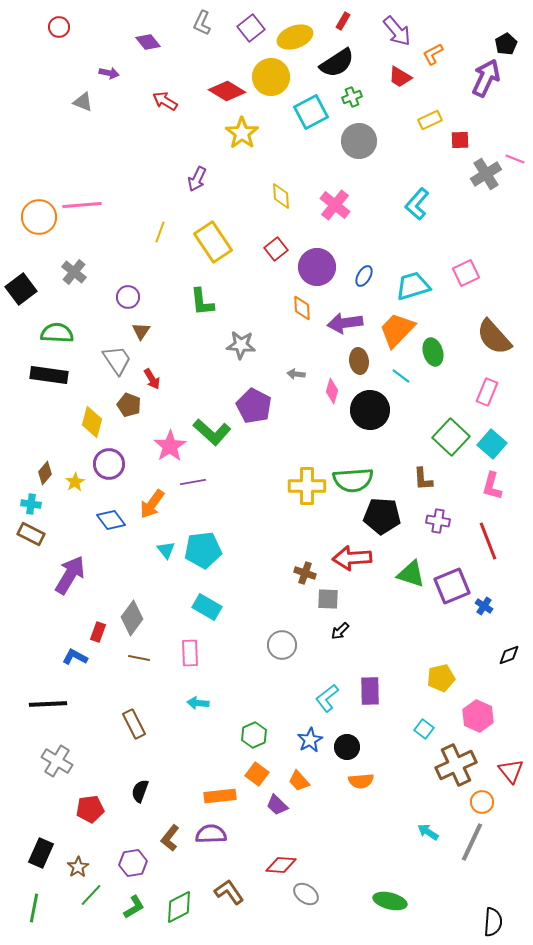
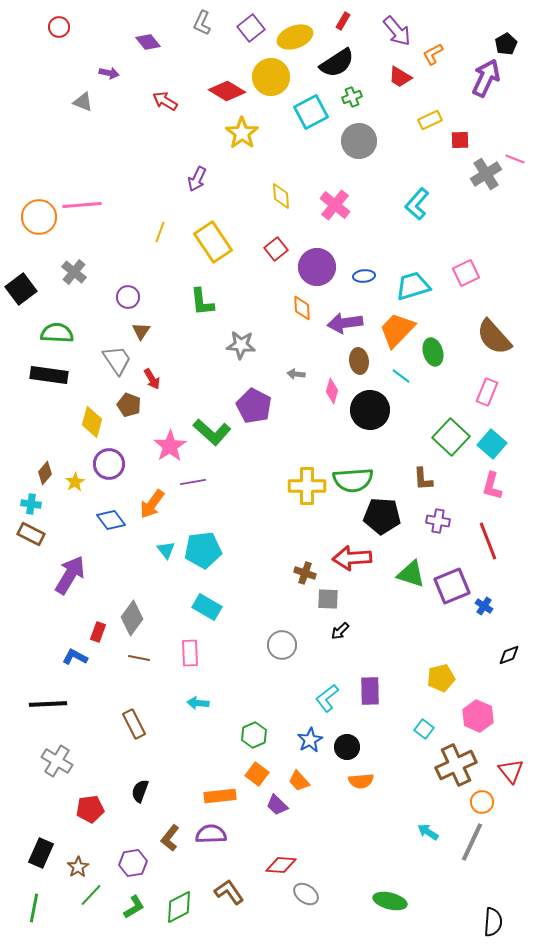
blue ellipse at (364, 276): rotated 55 degrees clockwise
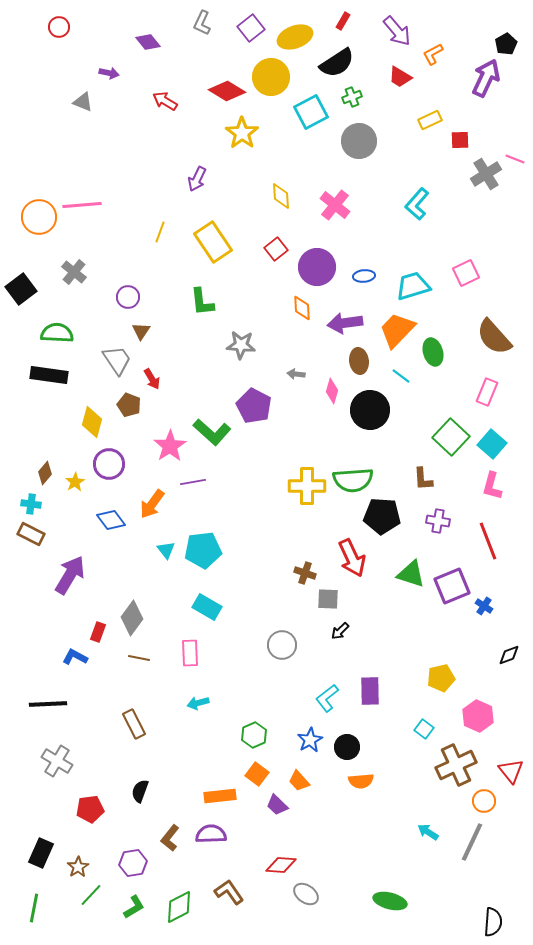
red arrow at (352, 558): rotated 111 degrees counterclockwise
cyan arrow at (198, 703): rotated 20 degrees counterclockwise
orange circle at (482, 802): moved 2 px right, 1 px up
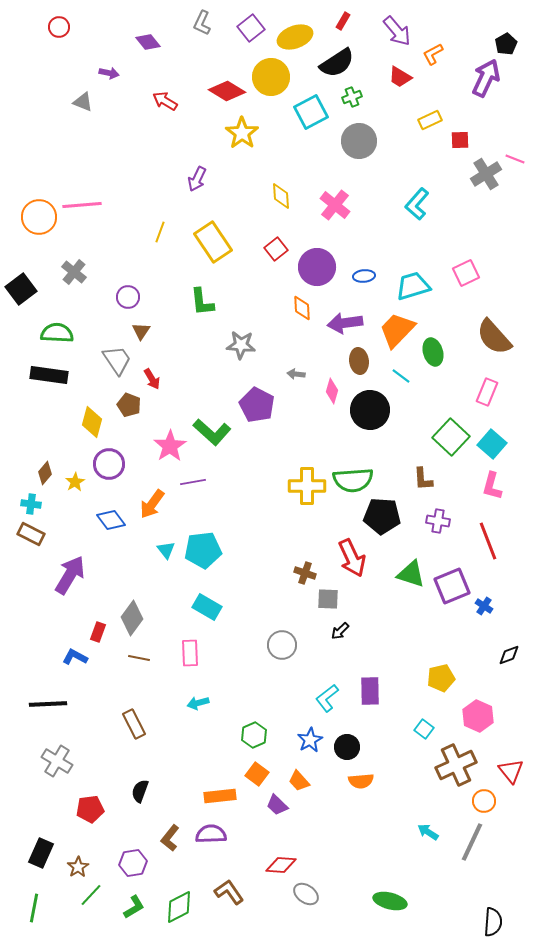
purple pentagon at (254, 406): moved 3 px right, 1 px up
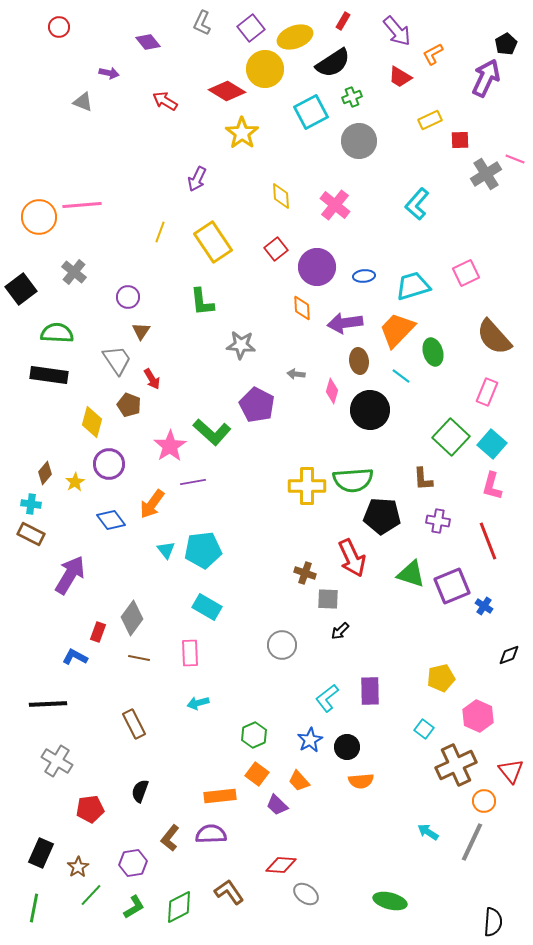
black semicircle at (337, 63): moved 4 px left
yellow circle at (271, 77): moved 6 px left, 8 px up
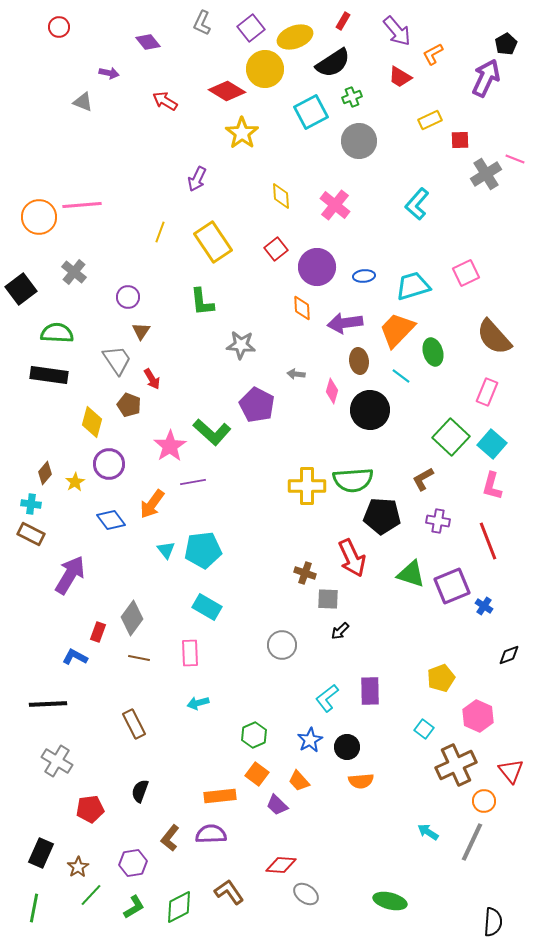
brown L-shape at (423, 479): rotated 65 degrees clockwise
yellow pentagon at (441, 678): rotated 8 degrees counterclockwise
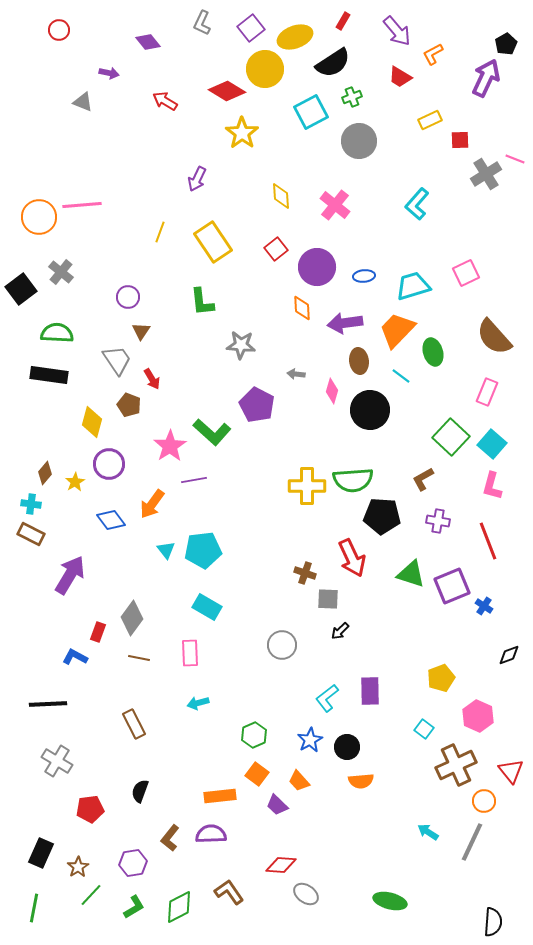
red circle at (59, 27): moved 3 px down
gray cross at (74, 272): moved 13 px left
purple line at (193, 482): moved 1 px right, 2 px up
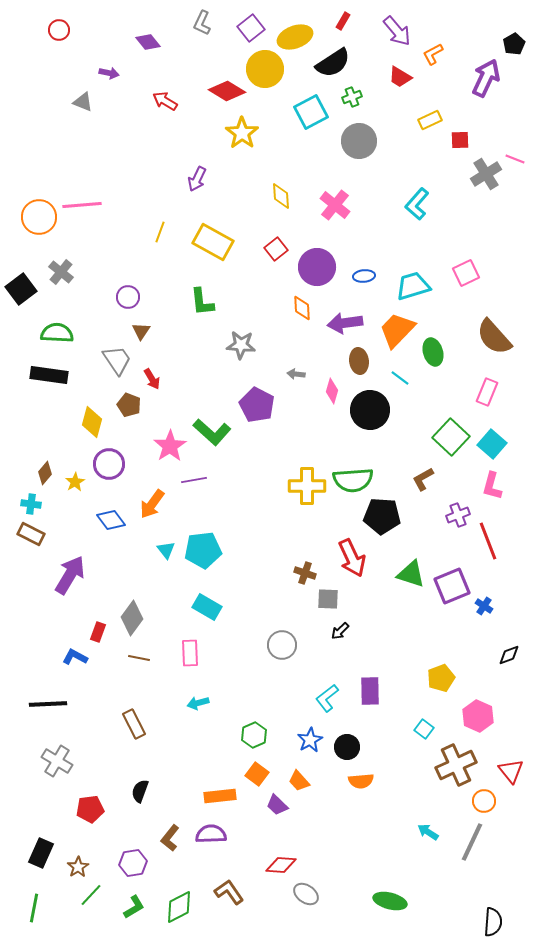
black pentagon at (506, 44): moved 8 px right
yellow rectangle at (213, 242): rotated 27 degrees counterclockwise
cyan line at (401, 376): moved 1 px left, 2 px down
purple cross at (438, 521): moved 20 px right, 6 px up; rotated 30 degrees counterclockwise
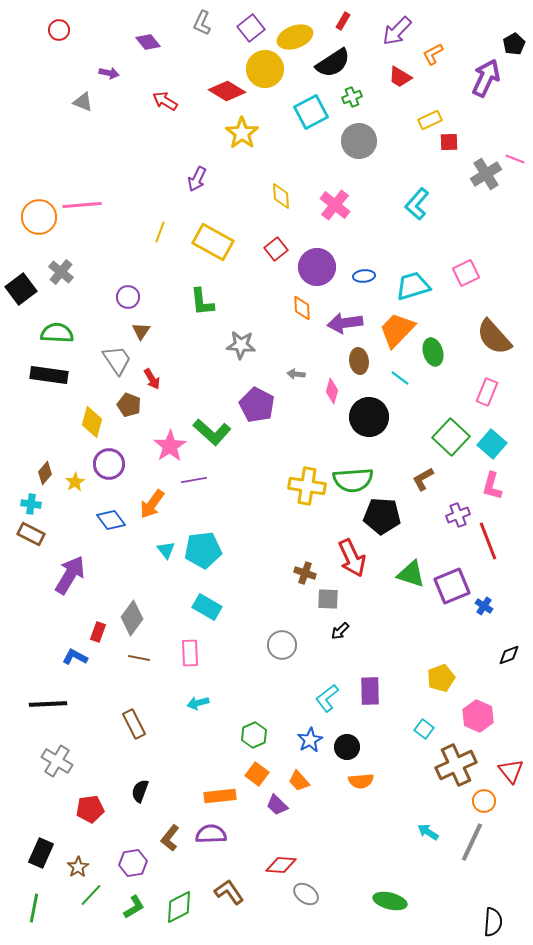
purple arrow at (397, 31): rotated 84 degrees clockwise
red square at (460, 140): moved 11 px left, 2 px down
black circle at (370, 410): moved 1 px left, 7 px down
yellow cross at (307, 486): rotated 9 degrees clockwise
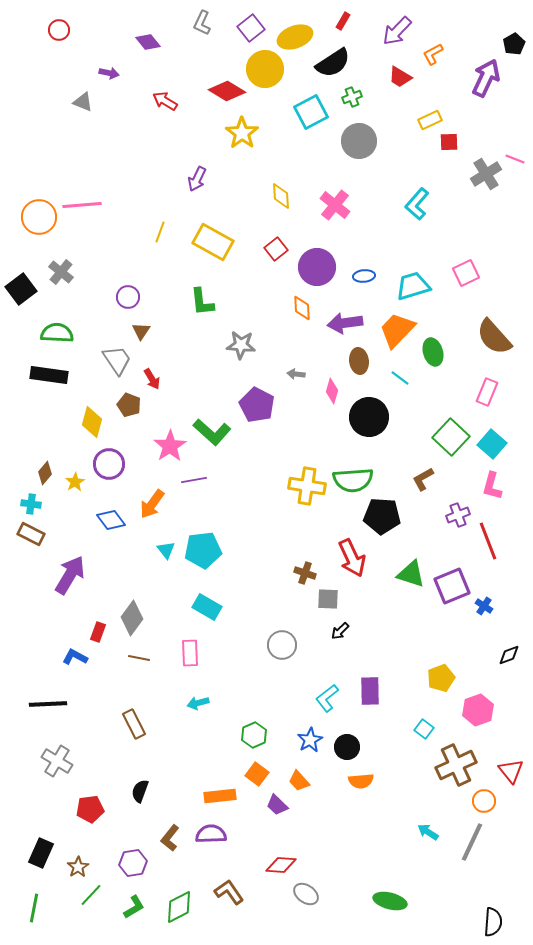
pink hexagon at (478, 716): moved 6 px up; rotated 16 degrees clockwise
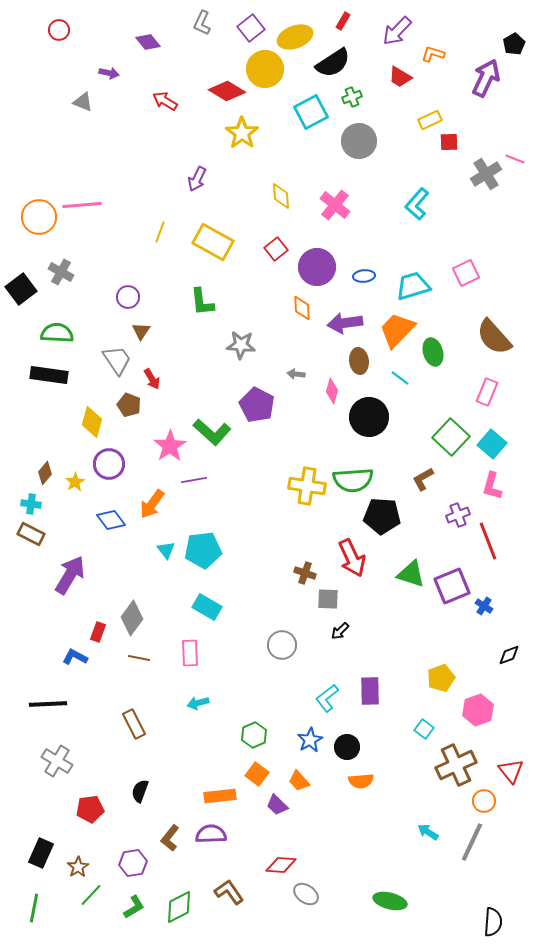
orange L-shape at (433, 54): rotated 45 degrees clockwise
gray cross at (61, 272): rotated 10 degrees counterclockwise
